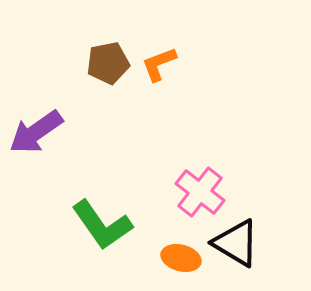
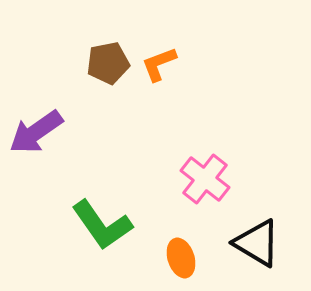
pink cross: moved 5 px right, 13 px up
black triangle: moved 21 px right
orange ellipse: rotated 57 degrees clockwise
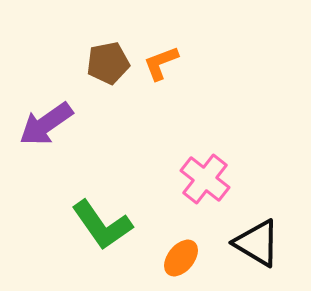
orange L-shape: moved 2 px right, 1 px up
purple arrow: moved 10 px right, 8 px up
orange ellipse: rotated 57 degrees clockwise
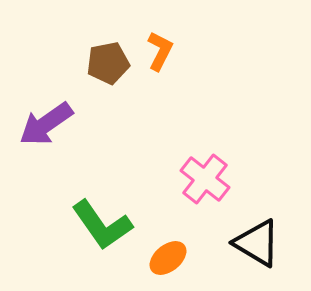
orange L-shape: moved 1 px left, 12 px up; rotated 138 degrees clockwise
orange ellipse: moved 13 px left; rotated 12 degrees clockwise
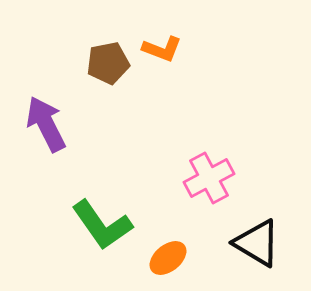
orange L-shape: moved 2 px right, 2 px up; rotated 84 degrees clockwise
purple arrow: rotated 98 degrees clockwise
pink cross: moved 4 px right, 1 px up; rotated 24 degrees clockwise
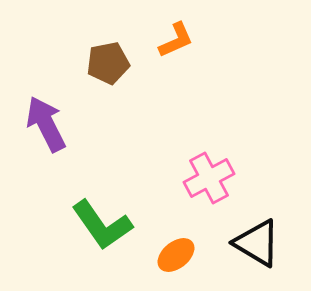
orange L-shape: moved 14 px right, 9 px up; rotated 45 degrees counterclockwise
orange ellipse: moved 8 px right, 3 px up
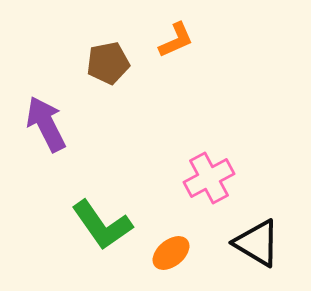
orange ellipse: moved 5 px left, 2 px up
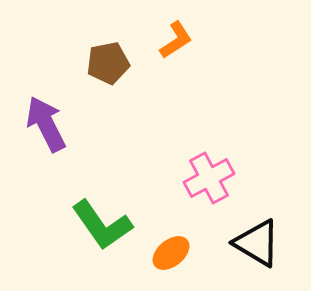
orange L-shape: rotated 9 degrees counterclockwise
